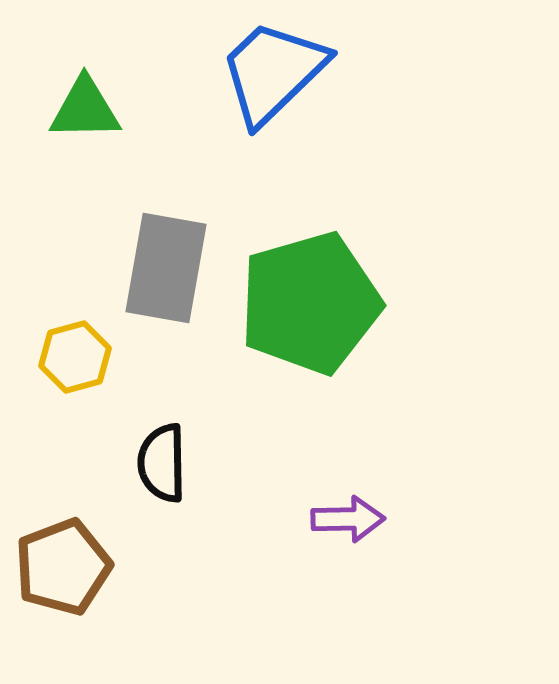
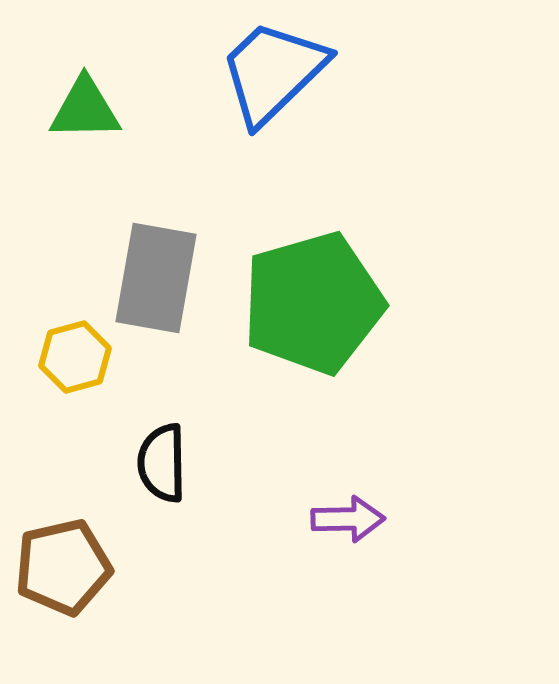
gray rectangle: moved 10 px left, 10 px down
green pentagon: moved 3 px right
brown pentagon: rotated 8 degrees clockwise
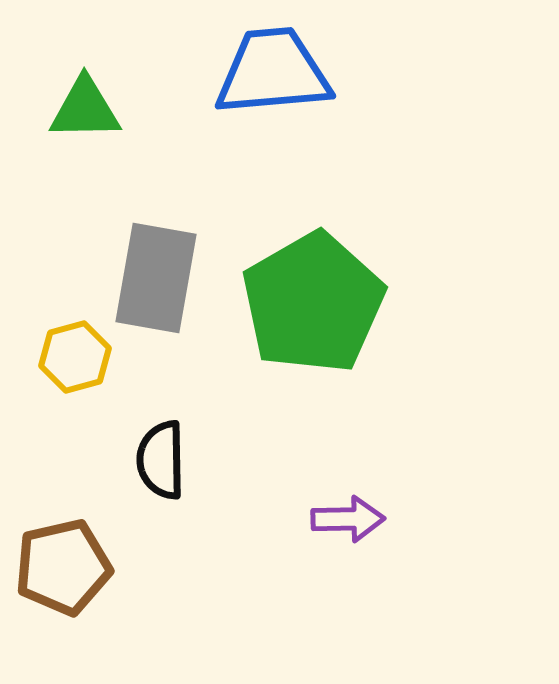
blue trapezoid: rotated 39 degrees clockwise
green pentagon: rotated 14 degrees counterclockwise
black semicircle: moved 1 px left, 3 px up
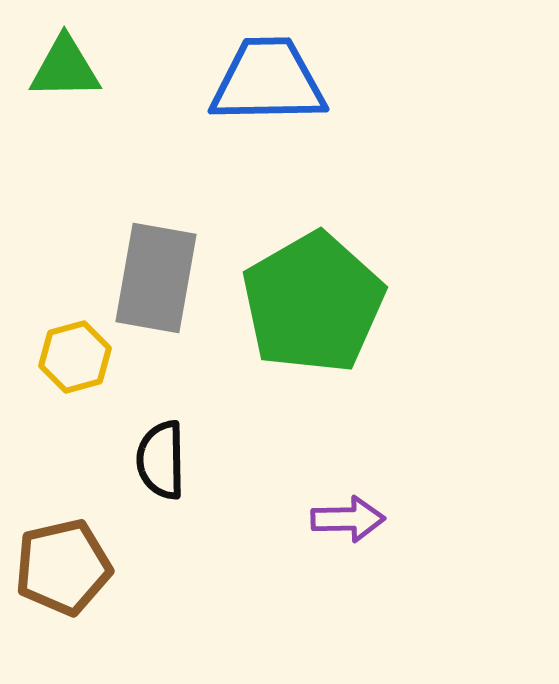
blue trapezoid: moved 5 px left, 9 px down; rotated 4 degrees clockwise
green triangle: moved 20 px left, 41 px up
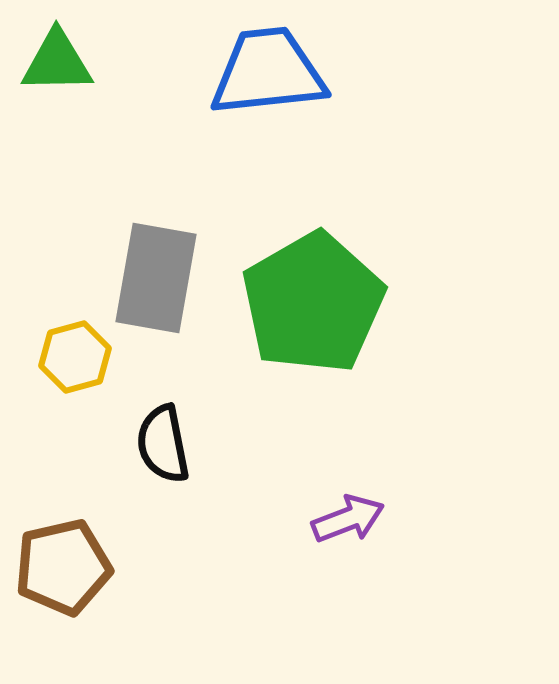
green triangle: moved 8 px left, 6 px up
blue trapezoid: moved 9 px up; rotated 5 degrees counterclockwise
black semicircle: moved 2 px right, 16 px up; rotated 10 degrees counterclockwise
purple arrow: rotated 20 degrees counterclockwise
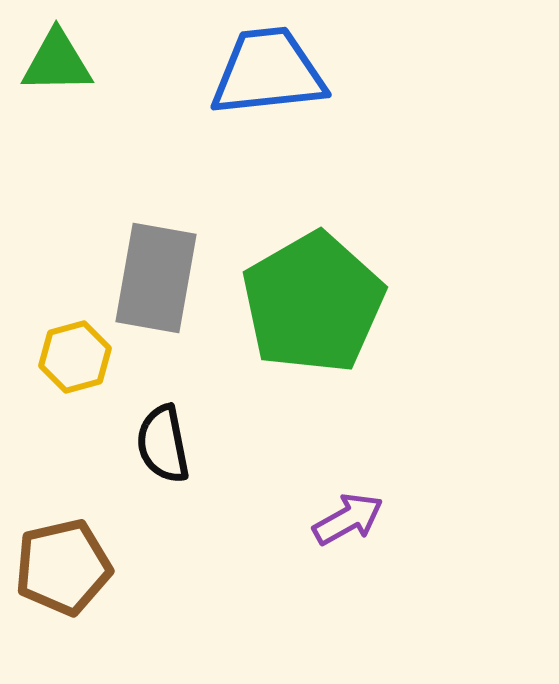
purple arrow: rotated 8 degrees counterclockwise
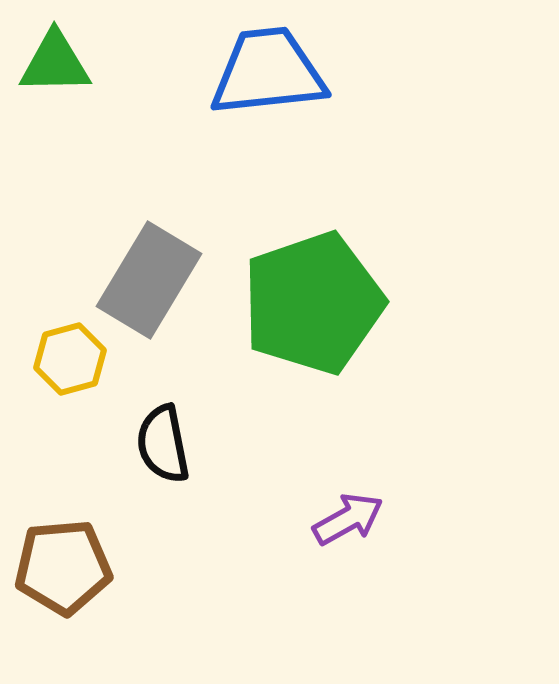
green triangle: moved 2 px left, 1 px down
gray rectangle: moved 7 px left, 2 px down; rotated 21 degrees clockwise
green pentagon: rotated 11 degrees clockwise
yellow hexagon: moved 5 px left, 2 px down
brown pentagon: rotated 8 degrees clockwise
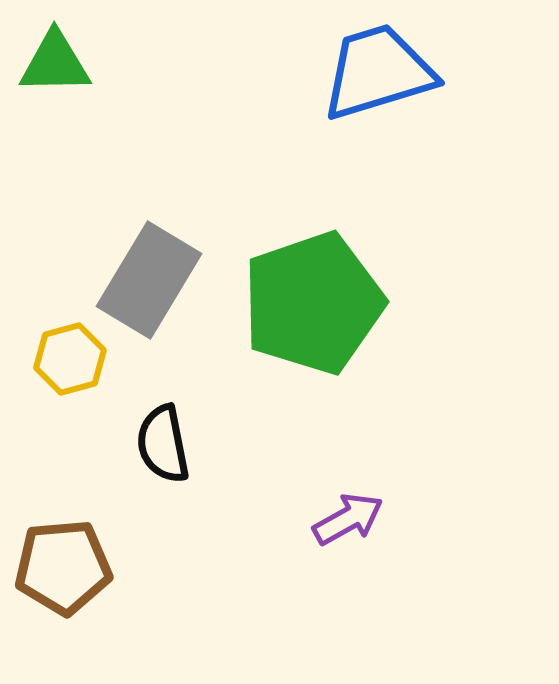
blue trapezoid: moved 110 px right; rotated 11 degrees counterclockwise
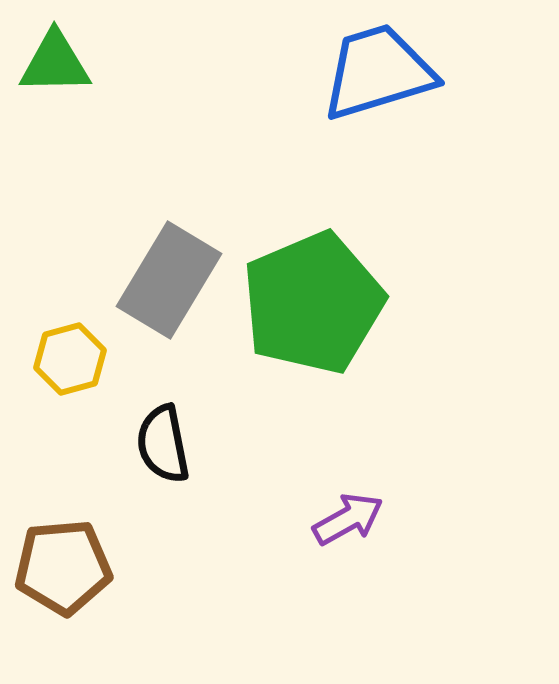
gray rectangle: moved 20 px right
green pentagon: rotated 4 degrees counterclockwise
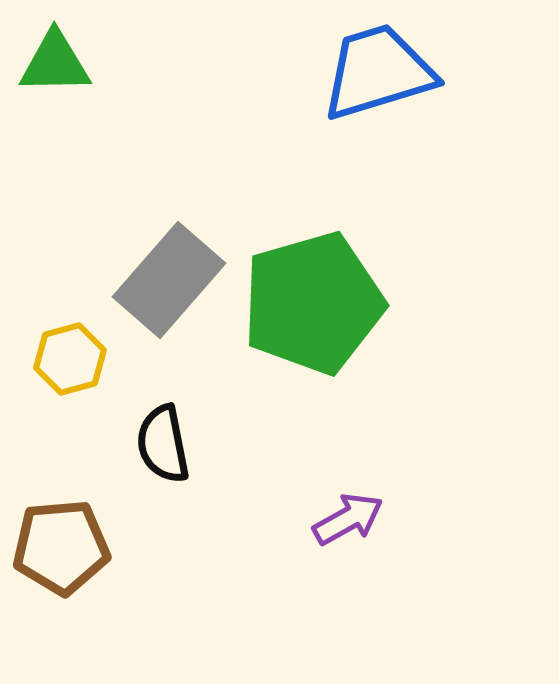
gray rectangle: rotated 10 degrees clockwise
green pentagon: rotated 7 degrees clockwise
brown pentagon: moved 2 px left, 20 px up
